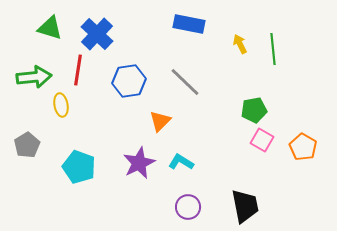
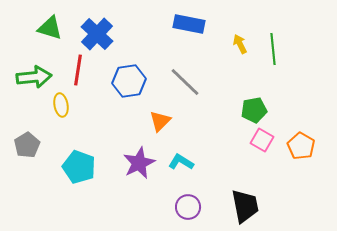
orange pentagon: moved 2 px left, 1 px up
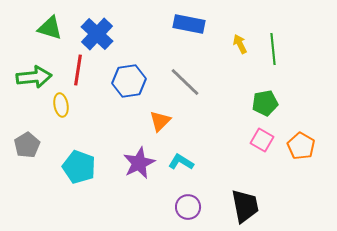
green pentagon: moved 11 px right, 7 px up
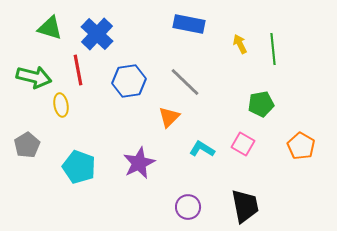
red line: rotated 20 degrees counterclockwise
green arrow: rotated 20 degrees clockwise
green pentagon: moved 4 px left, 1 px down
orange triangle: moved 9 px right, 4 px up
pink square: moved 19 px left, 4 px down
cyan L-shape: moved 21 px right, 13 px up
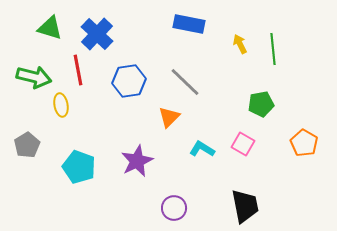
orange pentagon: moved 3 px right, 3 px up
purple star: moved 2 px left, 2 px up
purple circle: moved 14 px left, 1 px down
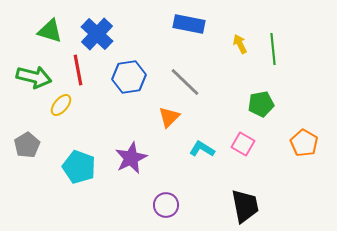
green triangle: moved 3 px down
blue hexagon: moved 4 px up
yellow ellipse: rotated 50 degrees clockwise
purple star: moved 6 px left, 3 px up
purple circle: moved 8 px left, 3 px up
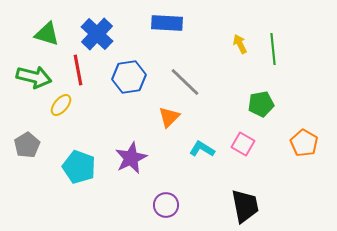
blue rectangle: moved 22 px left, 1 px up; rotated 8 degrees counterclockwise
green triangle: moved 3 px left, 3 px down
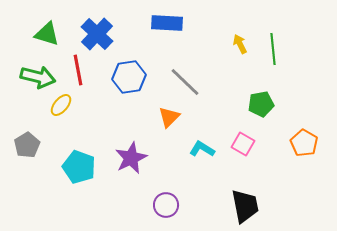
green arrow: moved 4 px right
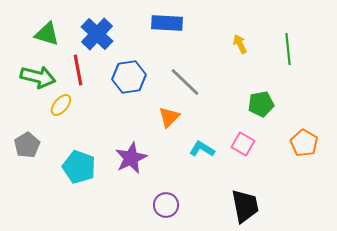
green line: moved 15 px right
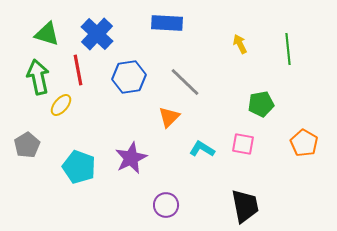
green arrow: rotated 116 degrees counterclockwise
pink square: rotated 20 degrees counterclockwise
